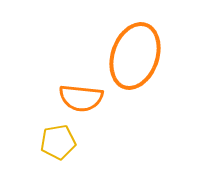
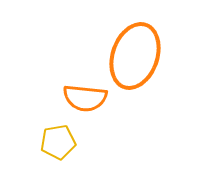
orange semicircle: moved 4 px right
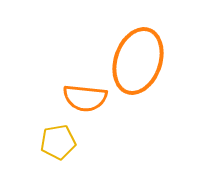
orange ellipse: moved 3 px right, 5 px down
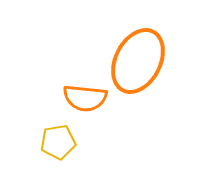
orange ellipse: rotated 8 degrees clockwise
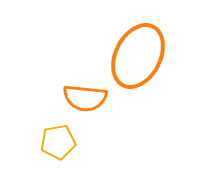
orange ellipse: moved 5 px up
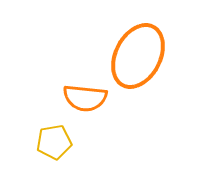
yellow pentagon: moved 4 px left
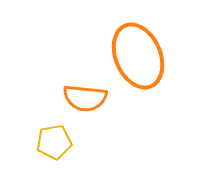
orange ellipse: rotated 50 degrees counterclockwise
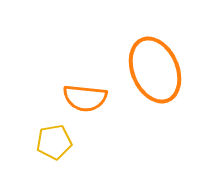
orange ellipse: moved 17 px right, 14 px down
